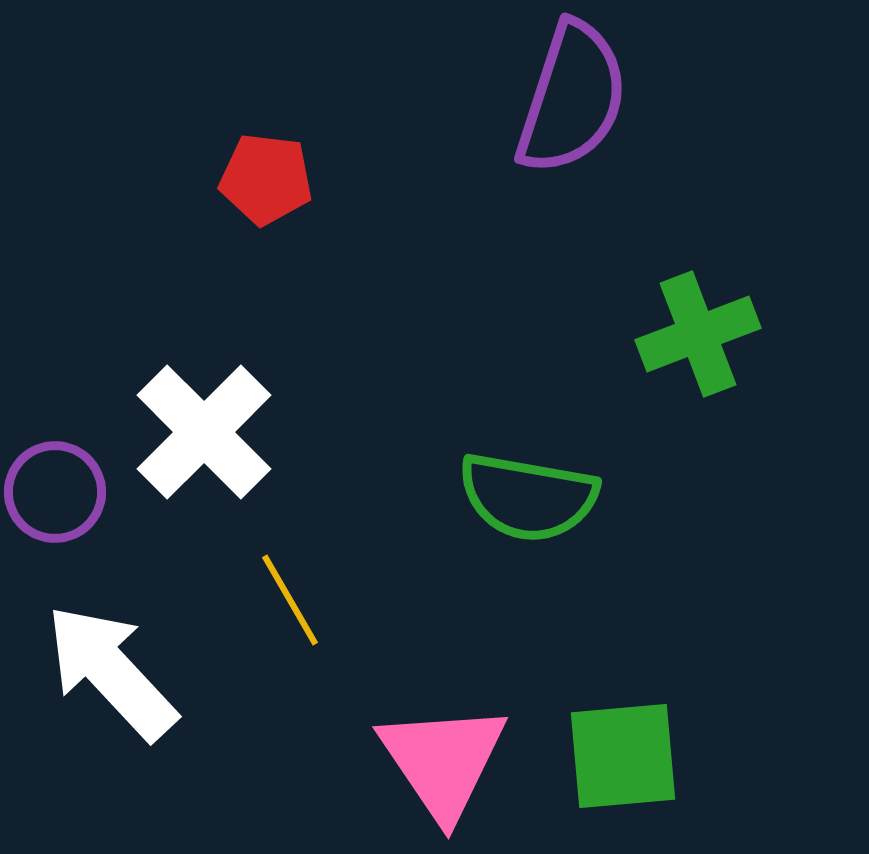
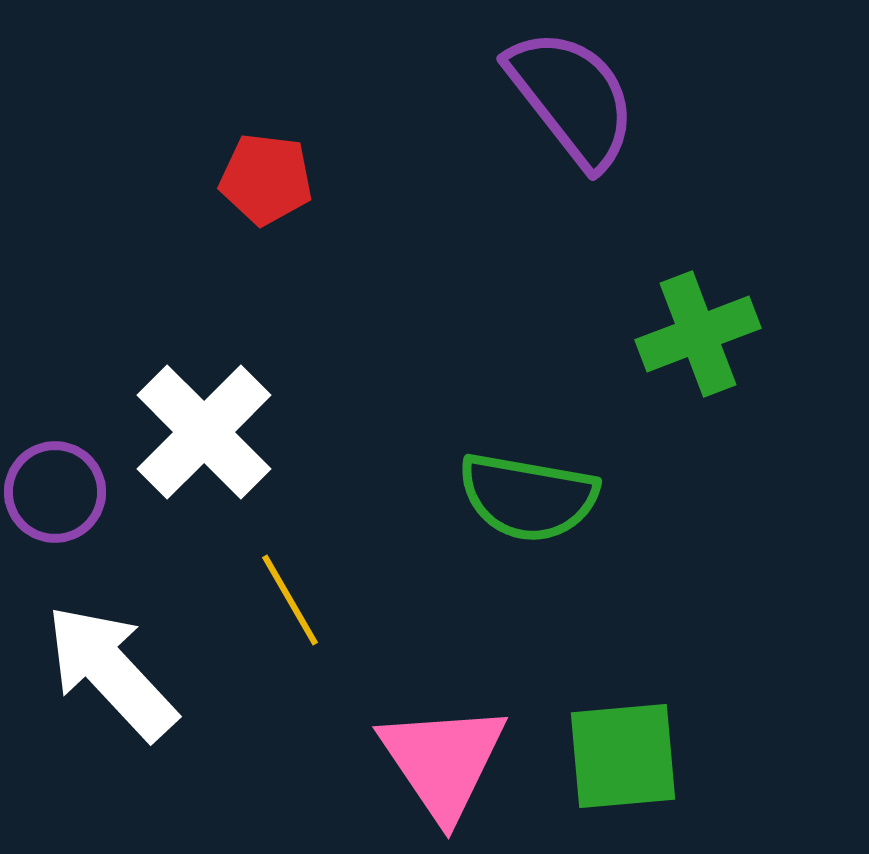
purple semicircle: rotated 56 degrees counterclockwise
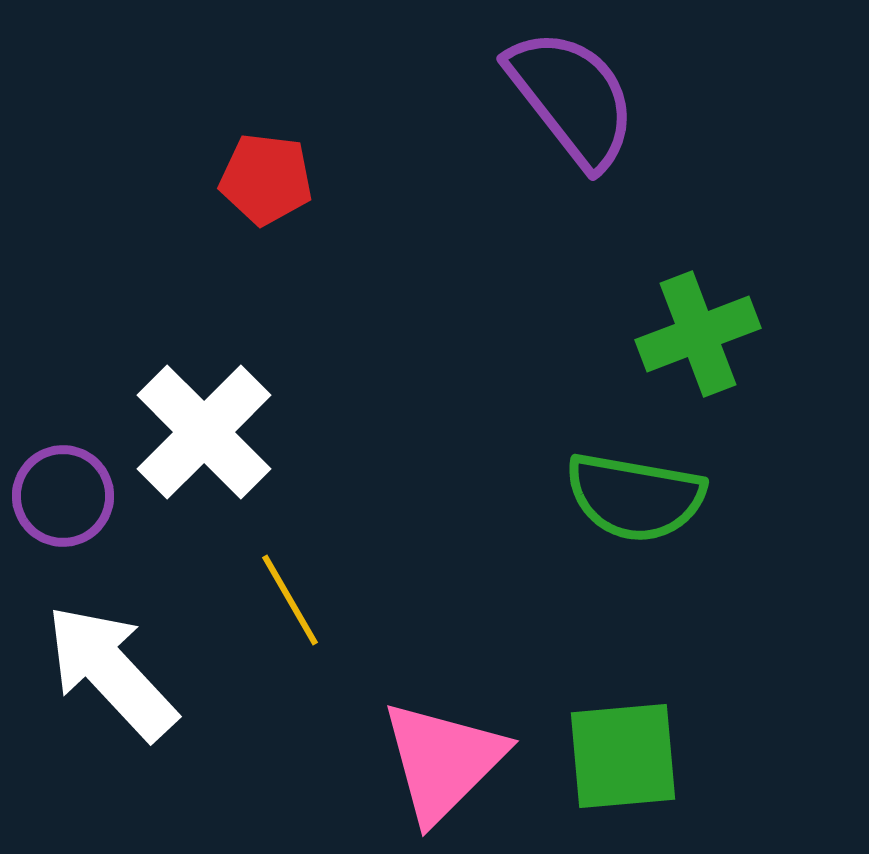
purple circle: moved 8 px right, 4 px down
green semicircle: moved 107 px right
pink triangle: rotated 19 degrees clockwise
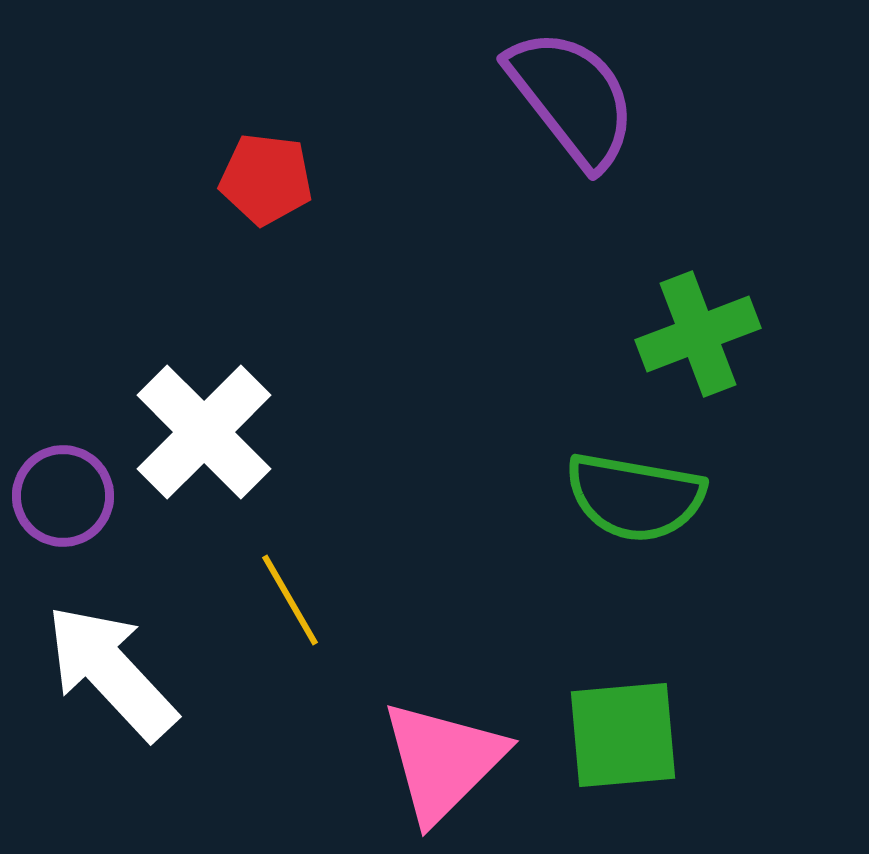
green square: moved 21 px up
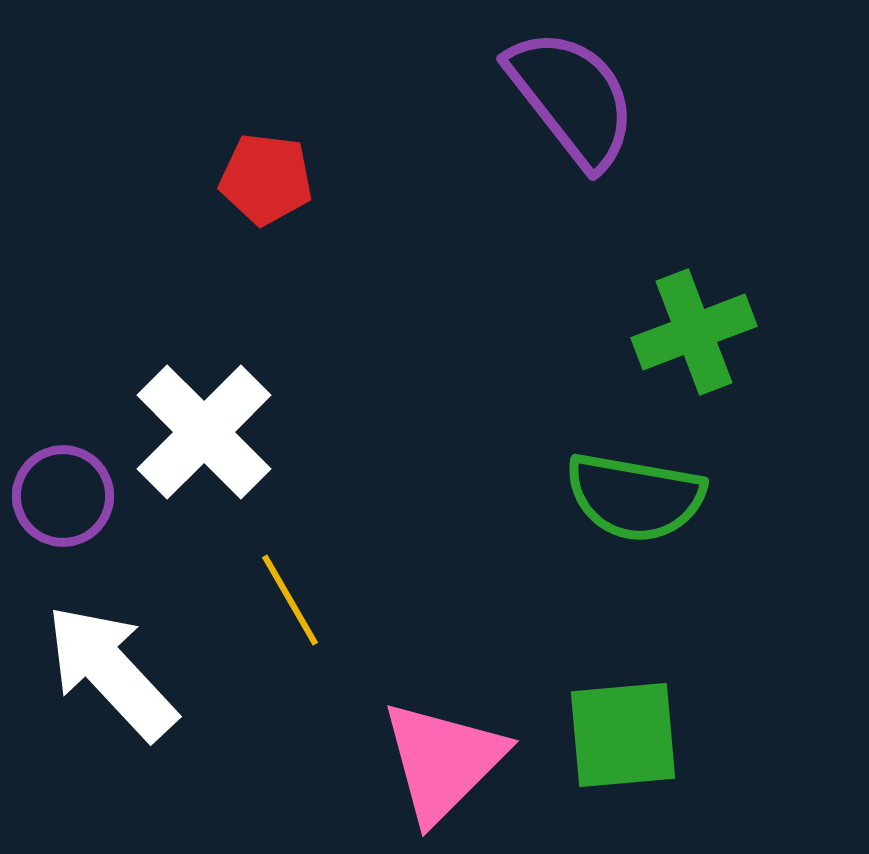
green cross: moved 4 px left, 2 px up
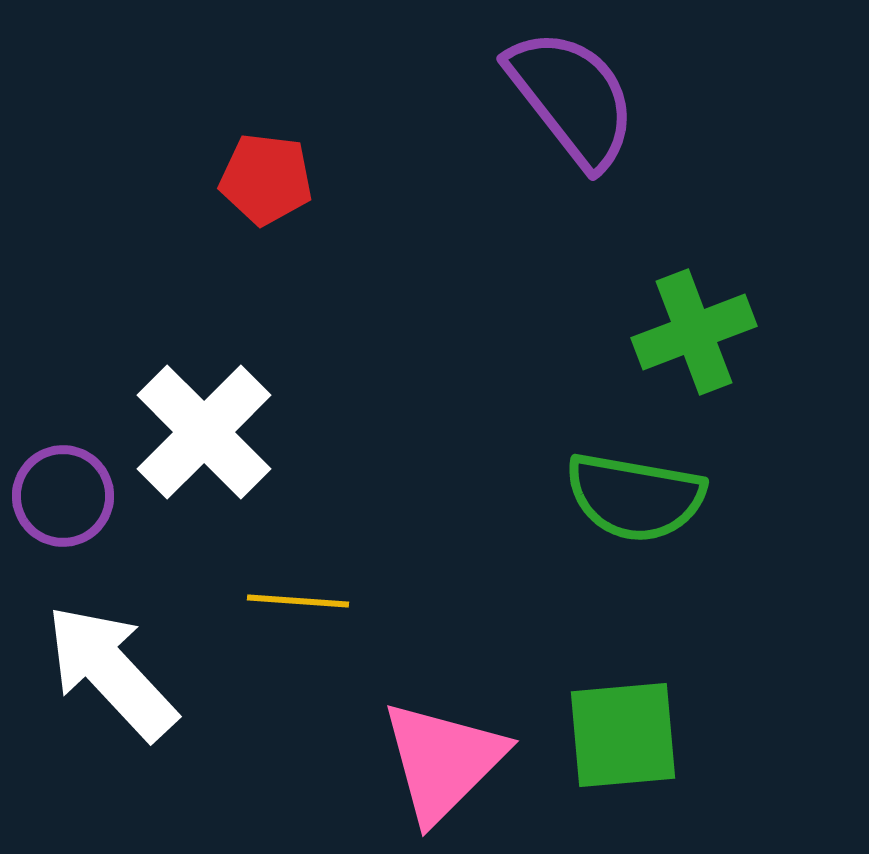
yellow line: moved 8 px right, 1 px down; rotated 56 degrees counterclockwise
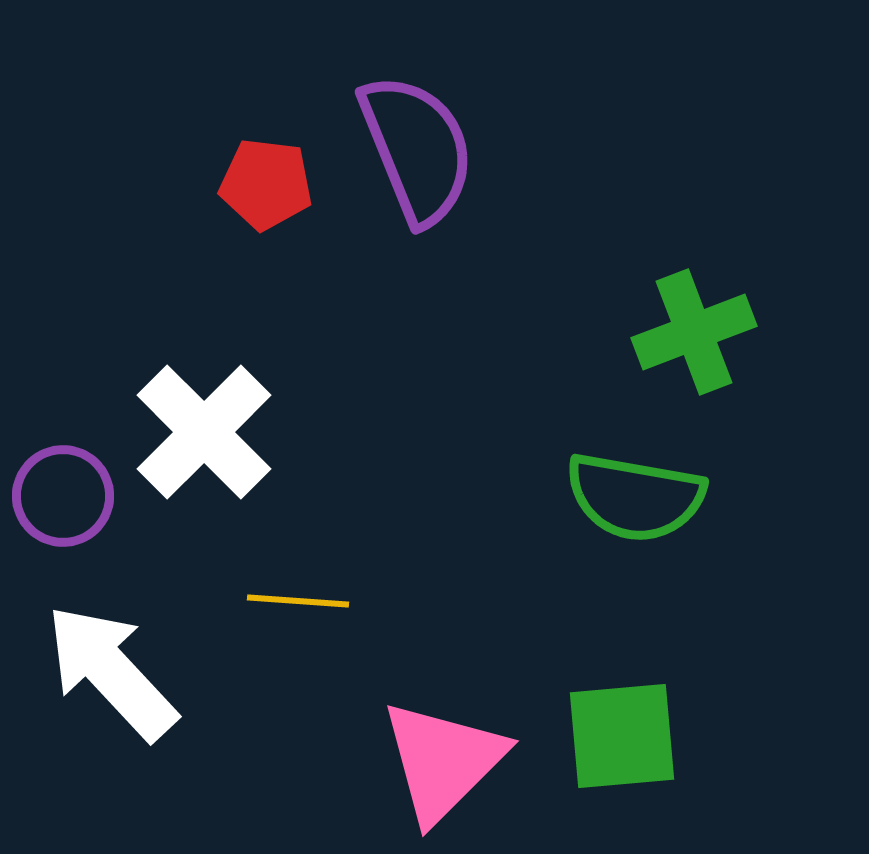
purple semicircle: moved 155 px left, 51 px down; rotated 16 degrees clockwise
red pentagon: moved 5 px down
green square: moved 1 px left, 1 px down
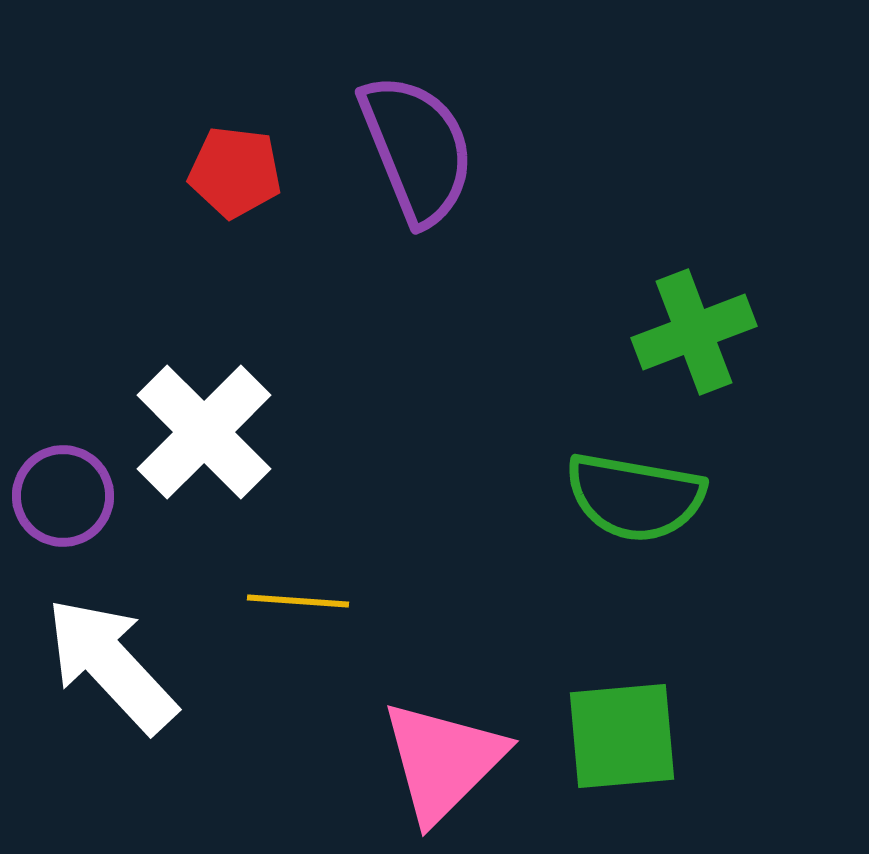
red pentagon: moved 31 px left, 12 px up
white arrow: moved 7 px up
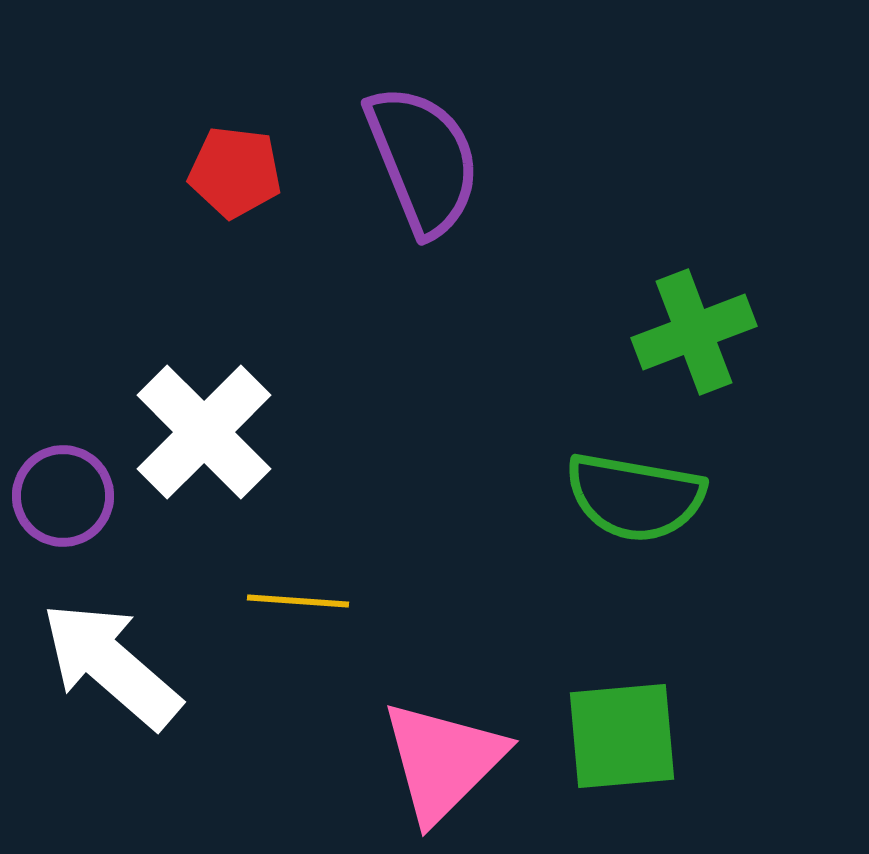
purple semicircle: moved 6 px right, 11 px down
white arrow: rotated 6 degrees counterclockwise
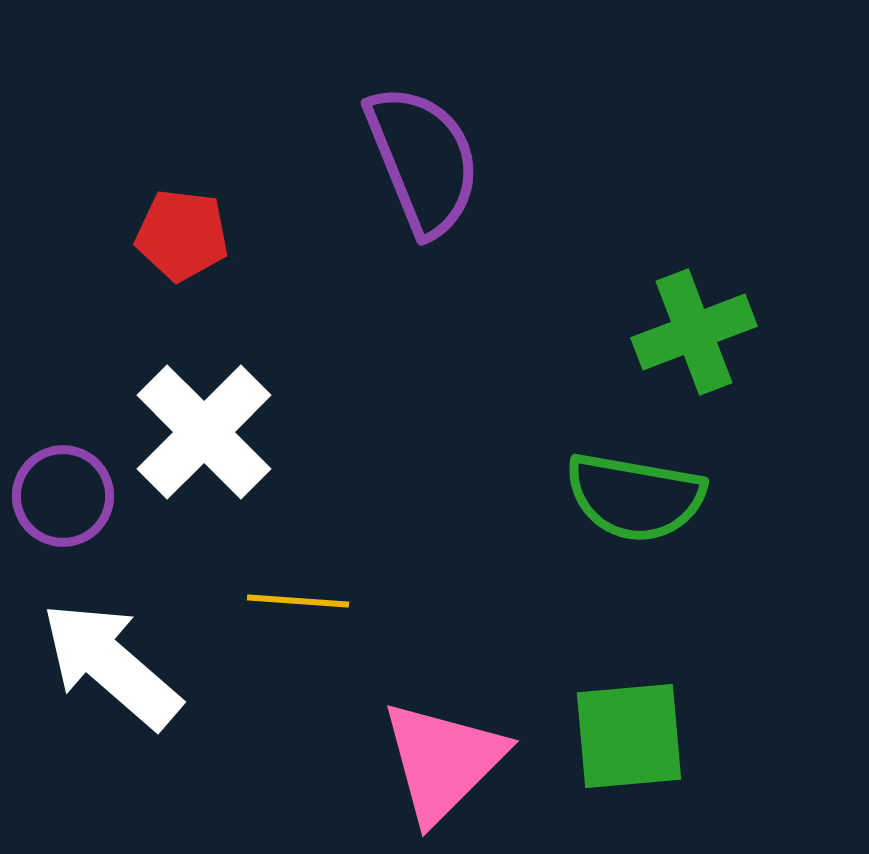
red pentagon: moved 53 px left, 63 px down
green square: moved 7 px right
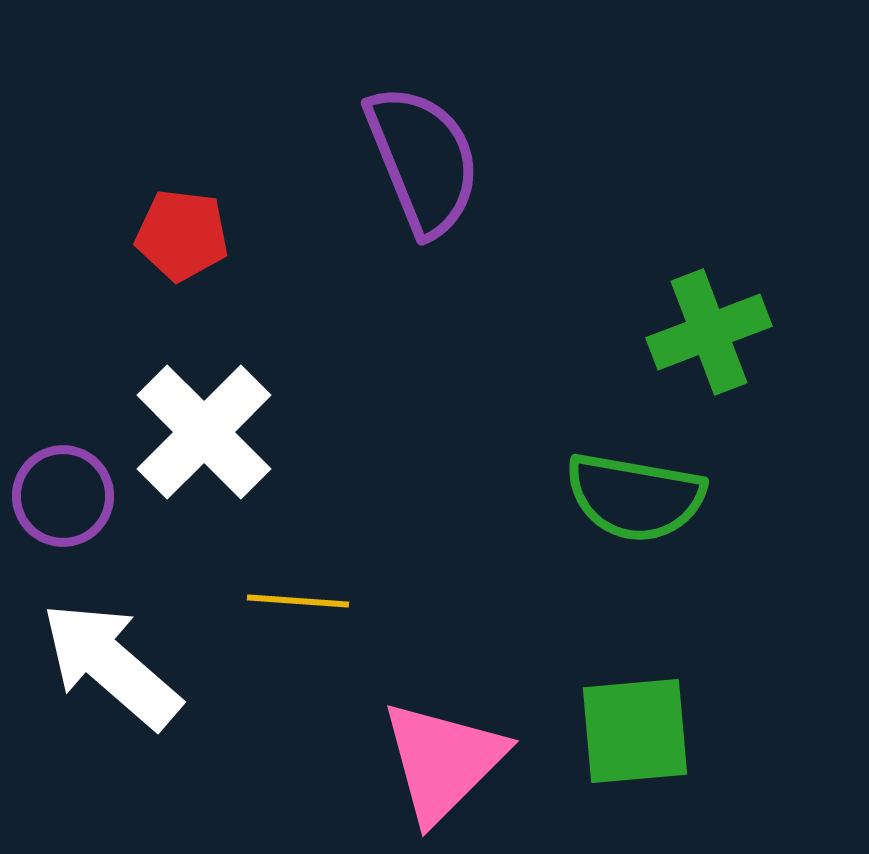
green cross: moved 15 px right
green square: moved 6 px right, 5 px up
